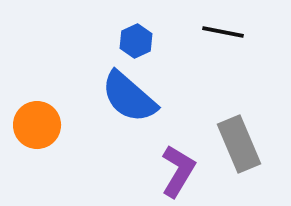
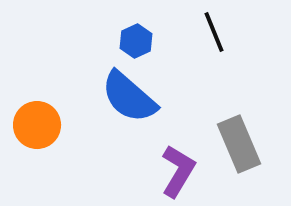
black line: moved 9 px left; rotated 57 degrees clockwise
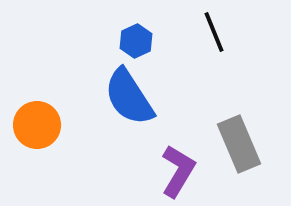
blue semicircle: rotated 16 degrees clockwise
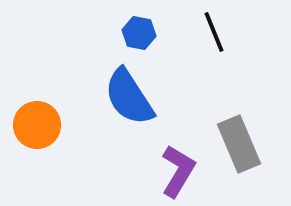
blue hexagon: moved 3 px right, 8 px up; rotated 24 degrees counterclockwise
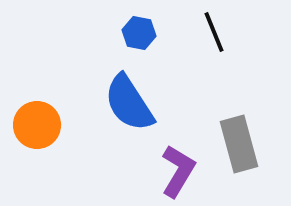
blue semicircle: moved 6 px down
gray rectangle: rotated 8 degrees clockwise
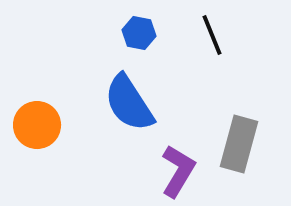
black line: moved 2 px left, 3 px down
gray rectangle: rotated 30 degrees clockwise
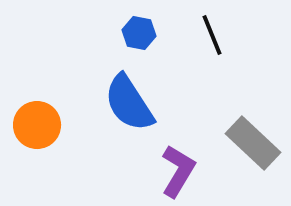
gray rectangle: moved 14 px right, 1 px up; rotated 62 degrees counterclockwise
